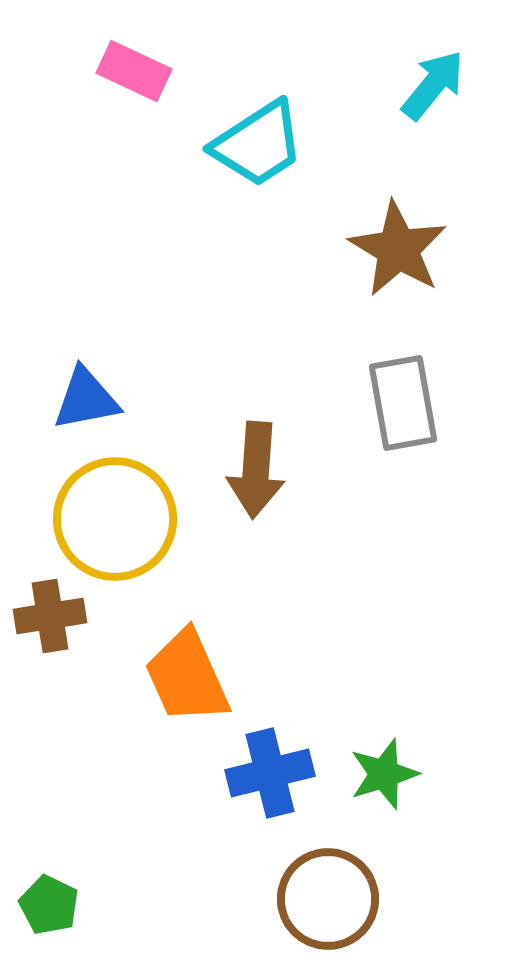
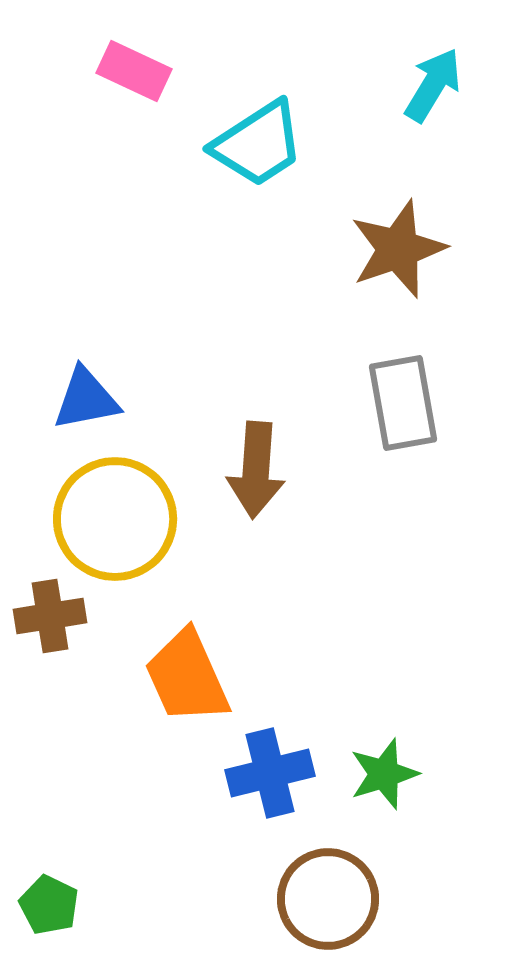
cyan arrow: rotated 8 degrees counterclockwise
brown star: rotated 22 degrees clockwise
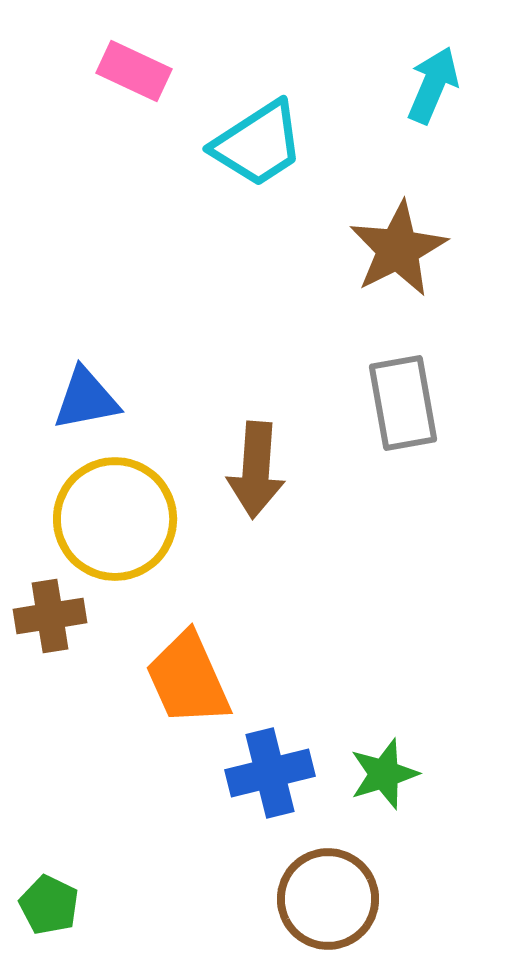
cyan arrow: rotated 8 degrees counterclockwise
brown star: rotated 8 degrees counterclockwise
orange trapezoid: moved 1 px right, 2 px down
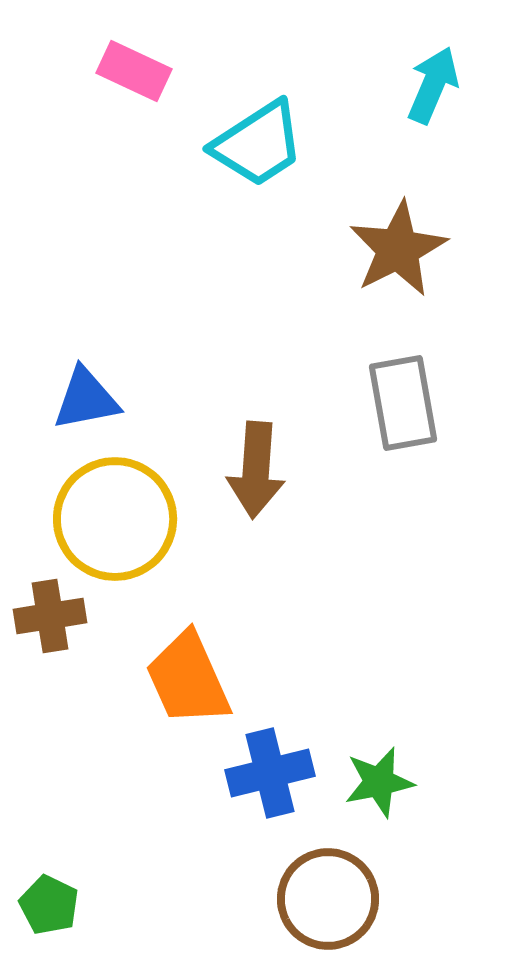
green star: moved 5 px left, 8 px down; rotated 6 degrees clockwise
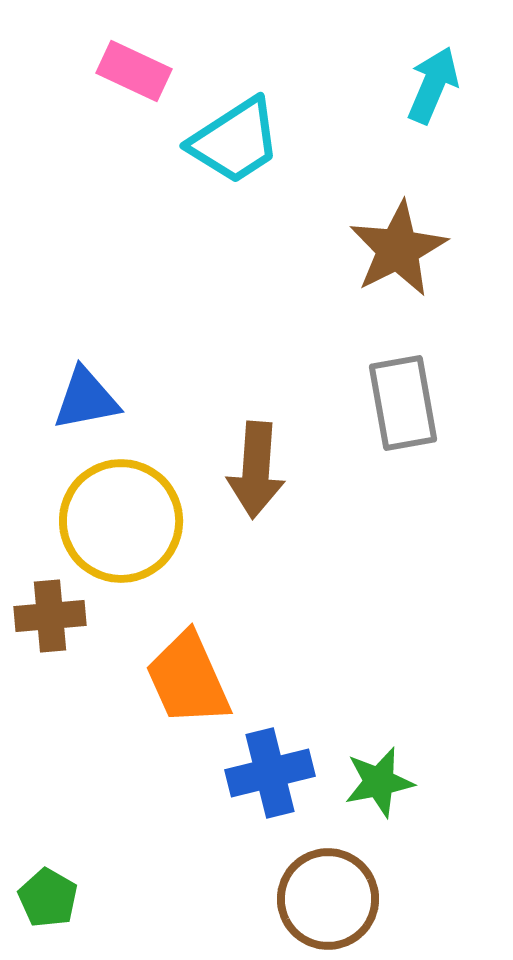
cyan trapezoid: moved 23 px left, 3 px up
yellow circle: moved 6 px right, 2 px down
brown cross: rotated 4 degrees clockwise
green pentagon: moved 1 px left, 7 px up; rotated 4 degrees clockwise
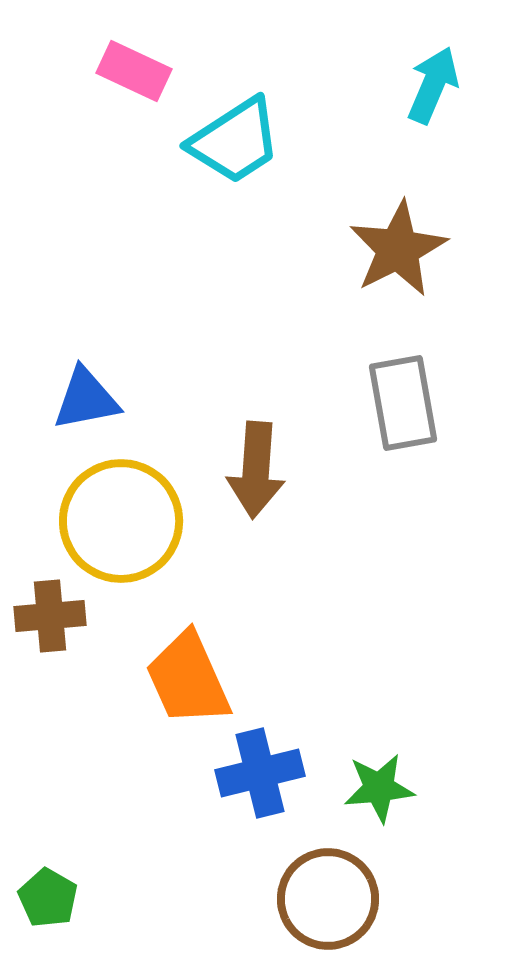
blue cross: moved 10 px left
green star: moved 6 px down; rotated 6 degrees clockwise
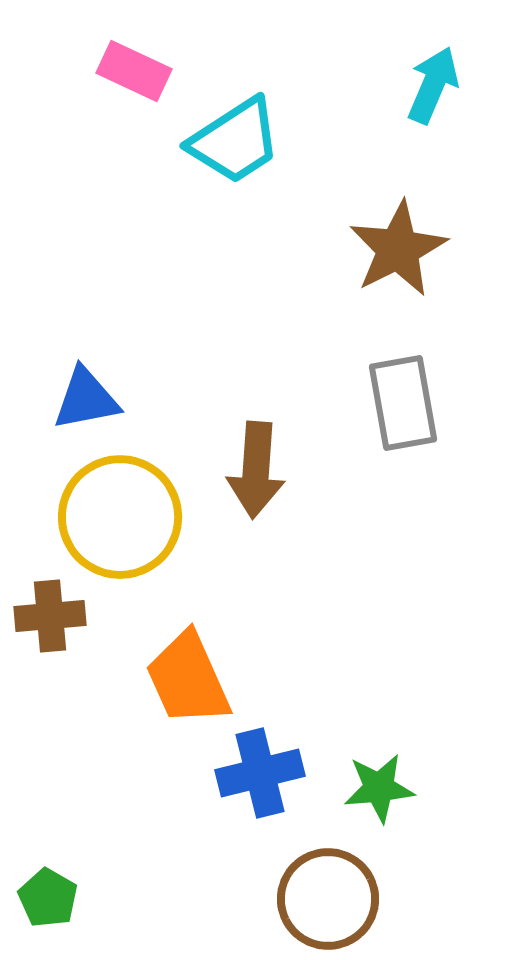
yellow circle: moved 1 px left, 4 px up
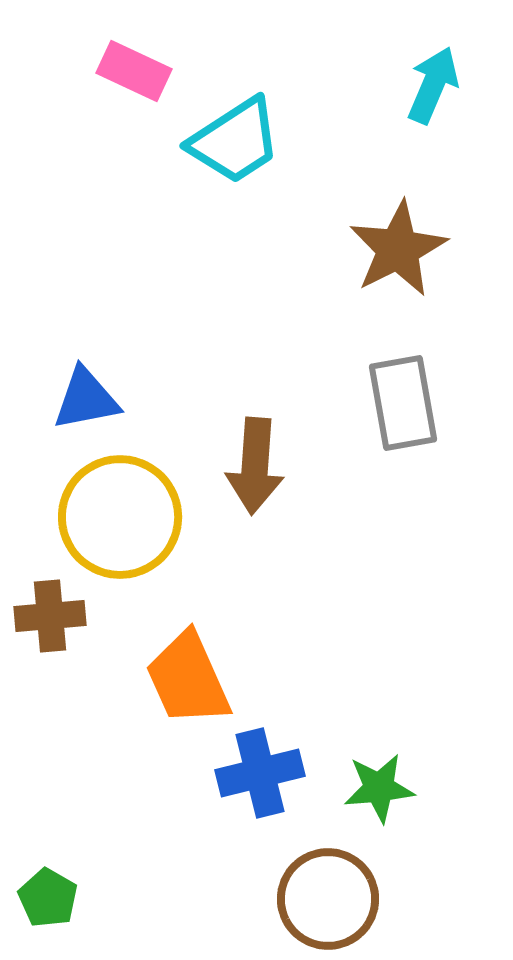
brown arrow: moved 1 px left, 4 px up
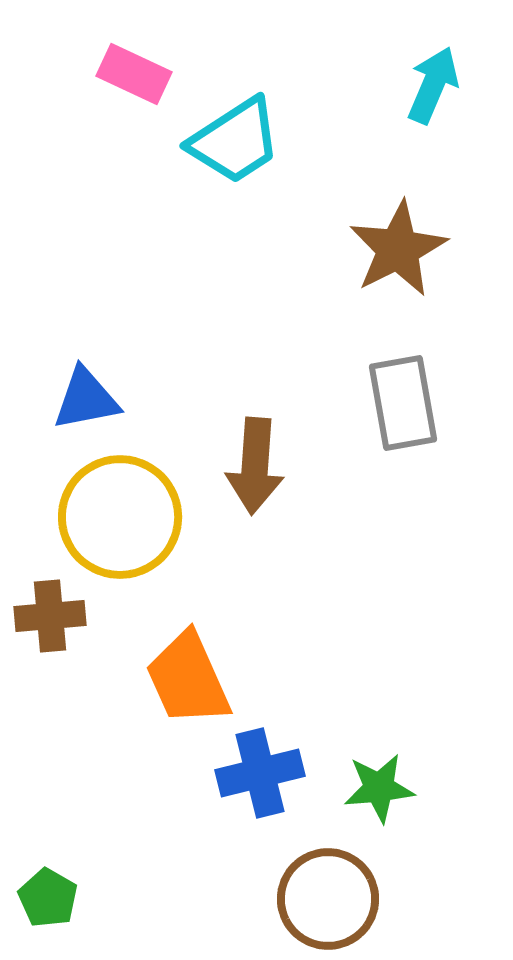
pink rectangle: moved 3 px down
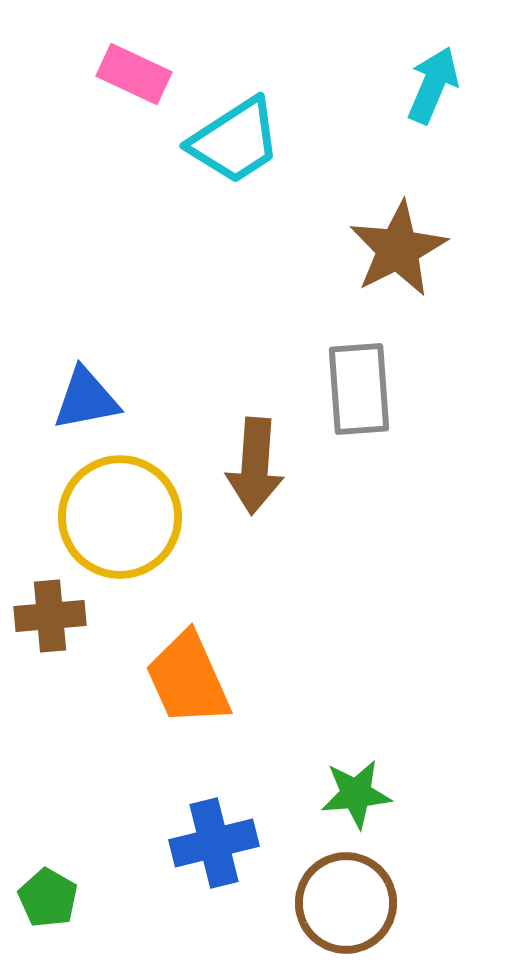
gray rectangle: moved 44 px left, 14 px up; rotated 6 degrees clockwise
blue cross: moved 46 px left, 70 px down
green star: moved 23 px left, 6 px down
brown circle: moved 18 px right, 4 px down
